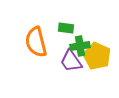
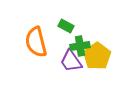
green rectangle: moved 2 px up; rotated 21 degrees clockwise
yellow pentagon: rotated 12 degrees clockwise
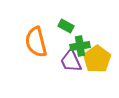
yellow pentagon: moved 3 px down
purple trapezoid: rotated 10 degrees clockwise
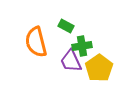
green cross: moved 2 px right
yellow pentagon: moved 2 px right, 9 px down
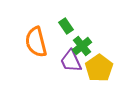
green rectangle: rotated 28 degrees clockwise
green cross: rotated 30 degrees counterclockwise
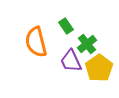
green cross: moved 5 px right, 2 px up
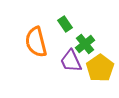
green rectangle: moved 1 px left, 2 px up
green cross: moved 2 px left
yellow pentagon: moved 1 px right
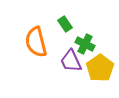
green cross: rotated 24 degrees counterclockwise
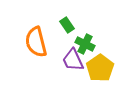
green rectangle: moved 2 px right, 1 px down
purple trapezoid: moved 2 px right, 1 px up
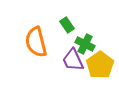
yellow pentagon: moved 3 px up
